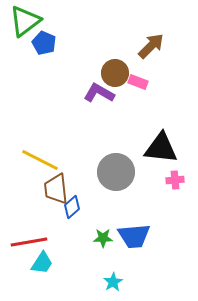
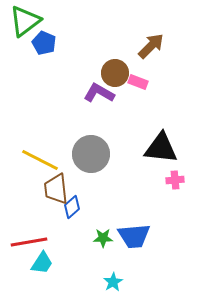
gray circle: moved 25 px left, 18 px up
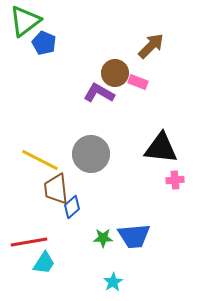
cyan trapezoid: moved 2 px right
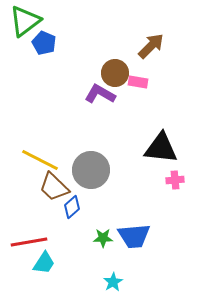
pink rectangle: rotated 12 degrees counterclockwise
purple L-shape: moved 1 px right, 1 px down
gray circle: moved 16 px down
brown trapezoid: moved 2 px left, 2 px up; rotated 40 degrees counterclockwise
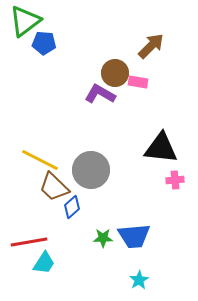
blue pentagon: rotated 20 degrees counterclockwise
cyan star: moved 26 px right, 2 px up
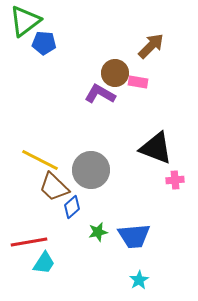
black triangle: moved 5 px left; rotated 15 degrees clockwise
green star: moved 5 px left, 6 px up; rotated 12 degrees counterclockwise
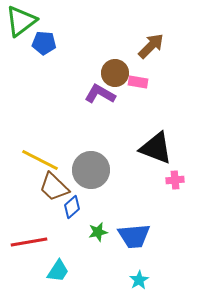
green triangle: moved 4 px left
cyan trapezoid: moved 14 px right, 8 px down
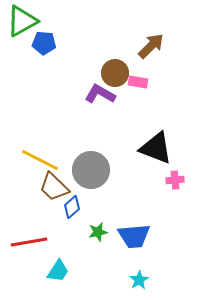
green triangle: moved 1 px right; rotated 8 degrees clockwise
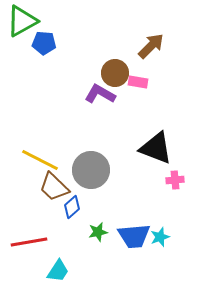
cyan star: moved 21 px right, 43 px up; rotated 12 degrees clockwise
